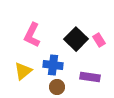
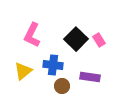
brown circle: moved 5 px right, 1 px up
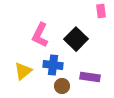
pink L-shape: moved 8 px right
pink rectangle: moved 2 px right, 29 px up; rotated 24 degrees clockwise
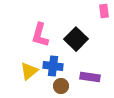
pink rectangle: moved 3 px right
pink L-shape: rotated 10 degrees counterclockwise
blue cross: moved 1 px down
yellow triangle: moved 6 px right
brown circle: moved 1 px left
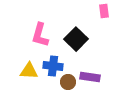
yellow triangle: rotated 42 degrees clockwise
brown circle: moved 7 px right, 4 px up
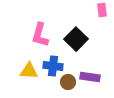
pink rectangle: moved 2 px left, 1 px up
